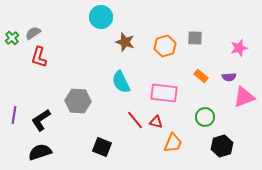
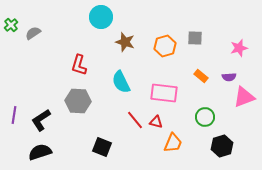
green cross: moved 1 px left, 13 px up
red L-shape: moved 40 px right, 8 px down
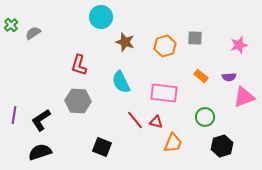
pink star: moved 3 px up
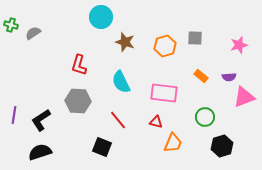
green cross: rotated 32 degrees counterclockwise
red line: moved 17 px left
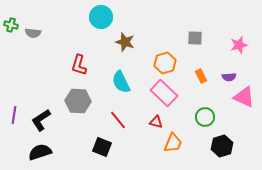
gray semicircle: rotated 140 degrees counterclockwise
orange hexagon: moved 17 px down
orange rectangle: rotated 24 degrees clockwise
pink rectangle: rotated 36 degrees clockwise
pink triangle: rotated 45 degrees clockwise
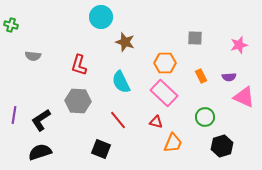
gray semicircle: moved 23 px down
orange hexagon: rotated 15 degrees clockwise
black square: moved 1 px left, 2 px down
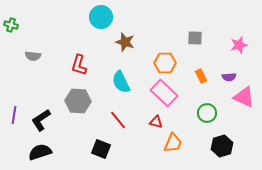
green circle: moved 2 px right, 4 px up
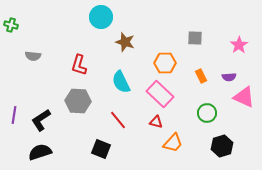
pink star: rotated 18 degrees counterclockwise
pink rectangle: moved 4 px left, 1 px down
orange trapezoid: rotated 20 degrees clockwise
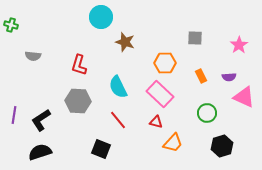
cyan semicircle: moved 3 px left, 5 px down
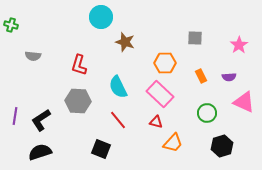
pink triangle: moved 5 px down
purple line: moved 1 px right, 1 px down
